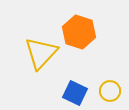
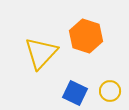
orange hexagon: moved 7 px right, 4 px down
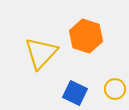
yellow circle: moved 5 px right, 2 px up
